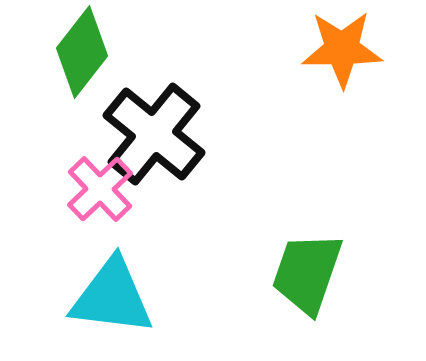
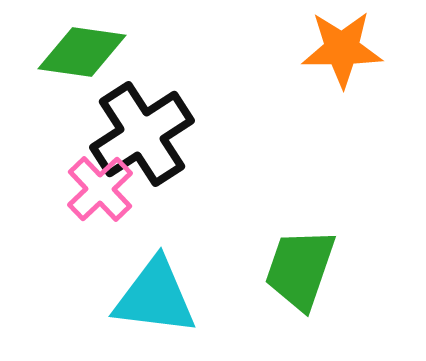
green diamond: rotated 60 degrees clockwise
black cross: moved 12 px left; rotated 18 degrees clockwise
green trapezoid: moved 7 px left, 4 px up
cyan triangle: moved 43 px right
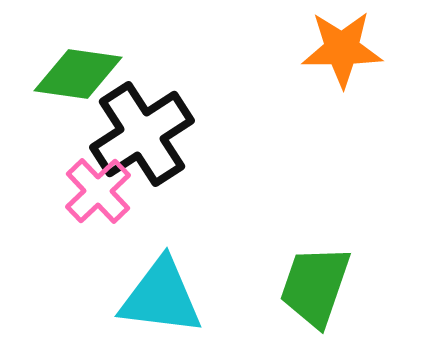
green diamond: moved 4 px left, 22 px down
pink cross: moved 2 px left, 2 px down
green trapezoid: moved 15 px right, 17 px down
cyan triangle: moved 6 px right
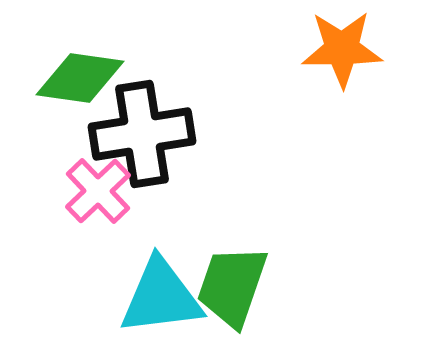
green diamond: moved 2 px right, 4 px down
black cross: rotated 24 degrees clockwise
green trapezoid: moved 83 px left
cyan triangle: rotated 14 degrees counterclockwise
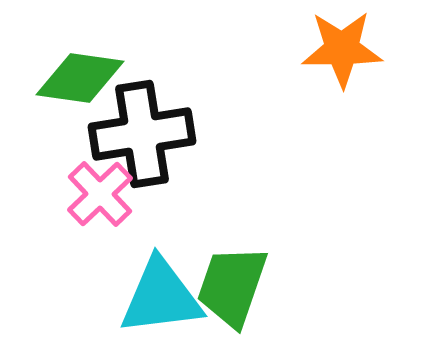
pink cross: moved 2 px right, 3 px down
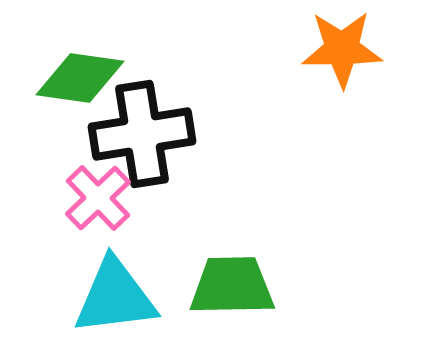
pink cross: moved 2 px left, 4 px down
green trapezoid: rotated 70 degrees clockwise
cyan triangle: moved 46 px left
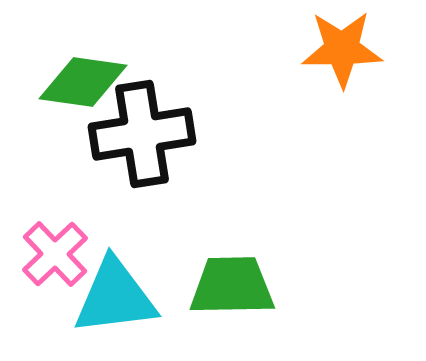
green diamond: moved 3 px right, 4 px down
pink cross: moved 43 px left, 56 px down
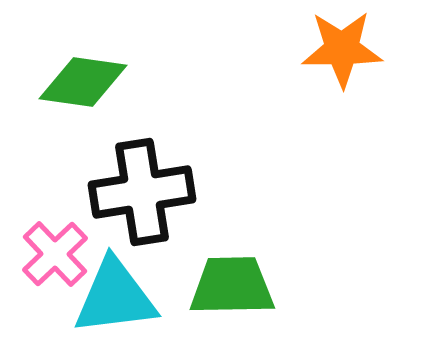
black cross: moved 58 px down
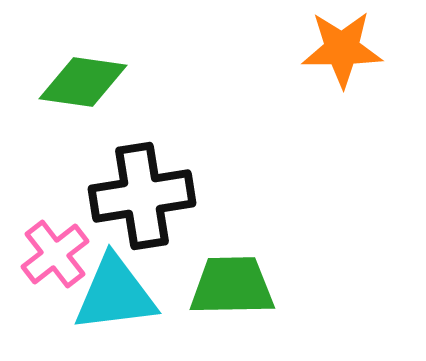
black cross: moved 4 px down
pink cross: rotated 6 degrees clockwise
cyan triangle: moved 3 px up
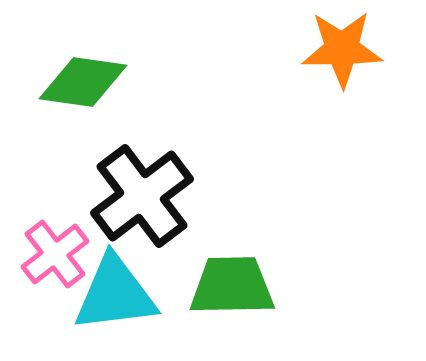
black cross: rotated 28 degrees counterclockwise
